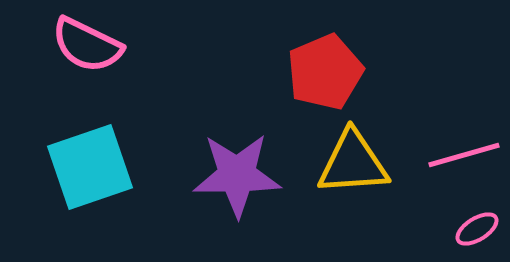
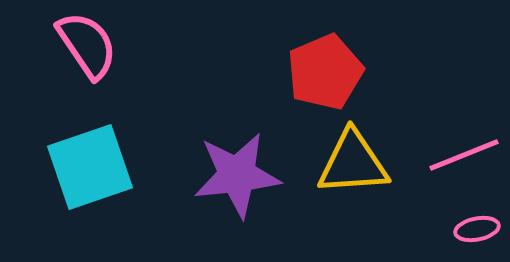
pink semicircle: rotated 150 degrees counterclockwise
pink line: rotated 6 degrees counterclockwise
purple star: rotated 6 degrees counterclockwise
pink ellipse: rotated 21 degrees clockwise
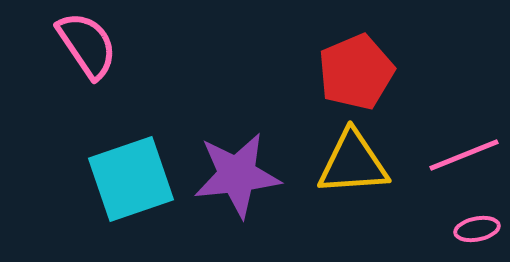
red pentagon: moved 31 px right
cyan square: moved 41 px right, 12 px down
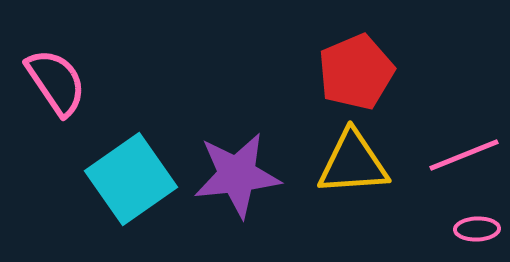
pink semicircle: moved 31 px left, 37 px down
cyan square: rotated 16 degrees counterclockwise
pink ellipse: rotated 9 degrees clockwise
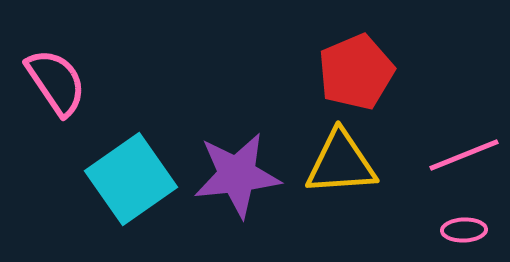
yellow triangle: moved 12 px left
pink ellipse: moved 13 px left, 1 px down
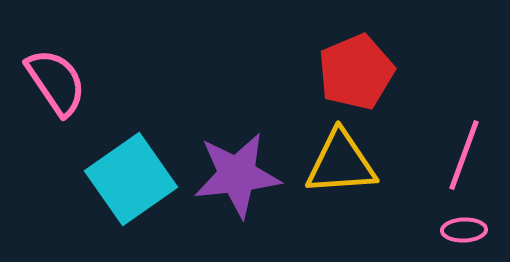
pink line: rotated 48 degrees counterclockwise
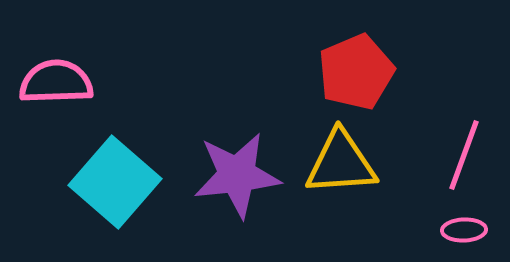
pink semicircle: rotated 58 degrees counterclockwise
cyan square: moved 16 px left, 3 px down; rotated 14 degrees counterclockwise
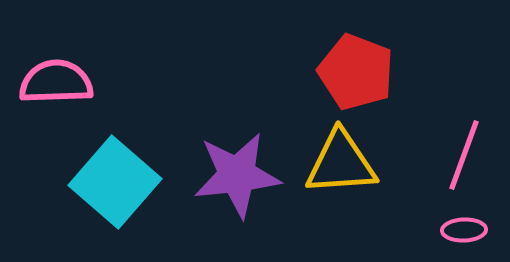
red pentagon: rotated 28 degrees counterclockwise
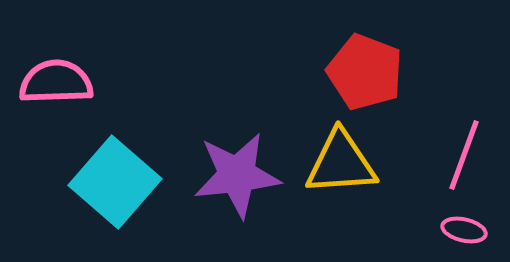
red pentagon: moved 9 px right
pink ellipse: rotated 15 degrees clockwise
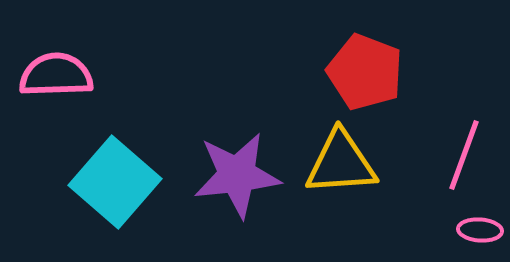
pink semicircle: moved 7 px up
pink ellipse: moved 16 px right; rotated 9 degrees counterclockwise
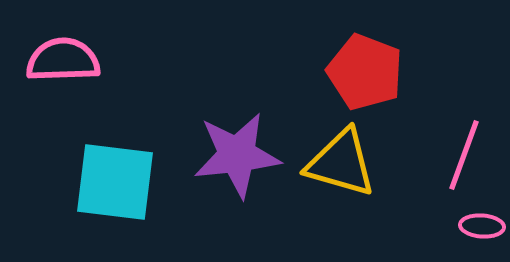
pink semicircle: moved 7 px right, 15 px up
yellow triangle: rotated 20 degrees clockwise
purple star: moved 20 px up
cyan square: rotated 34 degrees counterclockwise
pink ellipse: moved 2 px right, 4 px up
